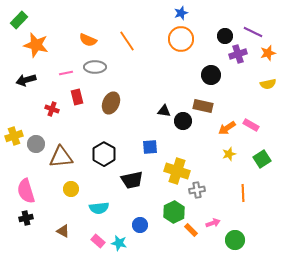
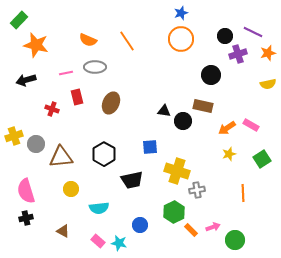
pink arrow at (213, 223): moved 4 px down
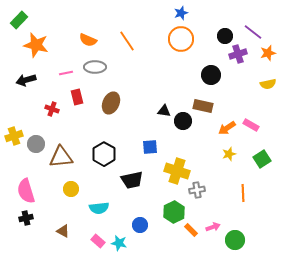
purple line at (253, 32): rotated 12 degrees clockwise
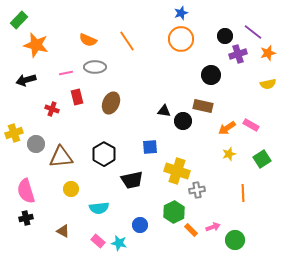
yellow cross at (14, 136): moved 3 px up
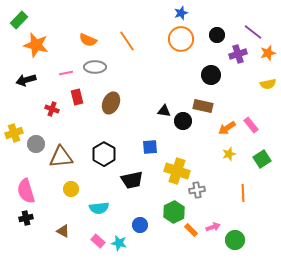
black circle at (225, 36): moved 8 px left, 1 px up
pink rectangle at (251, 125): rotated 21 degrees clockwise
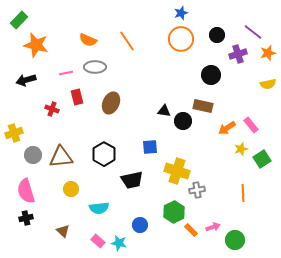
gray circle at (36, 144): moved 3 px left, 11 px down
yellow star at (229, 154): moved 12 px right, 5 px up
brown triangle at (63, 231): rotated 16 degrees clockwise
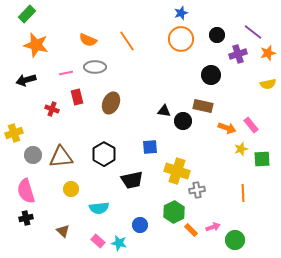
green rectangle at (19, 20): moved 8 px right, 6 px up
orange arrow at (227, 128): rotated 126 degrees counterclockwise
green square at (262, 159): rotated 30 degrees clockwise
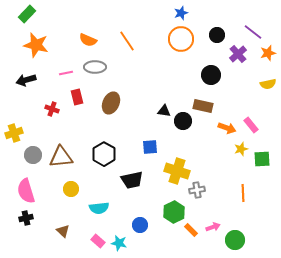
purple cross at (238, 54): rotated 24 degrees counterclockwise
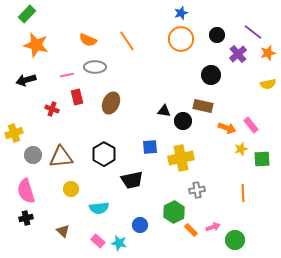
pink line at (66, 73): moved 1 px right, 2 px down
yellow cross at (177, 171): moved 4 px right, 13 px up; rotated 30 degrees counterclockwise
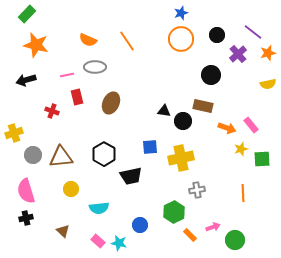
red cross at (52, 109): moved 2 px down
black trapezoid at (132, 180): moved 1 px left, 4 px up
orange rectangle at (191, 230): moved 1 px left, 5 px down
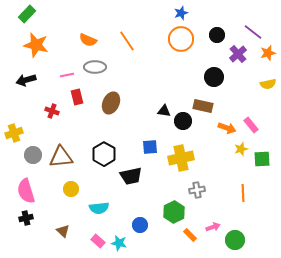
black circle at (211, 75): moved 3 px right, 2 px down
